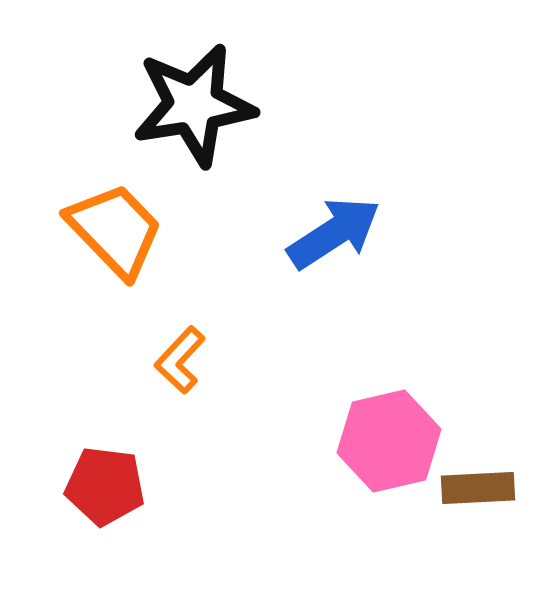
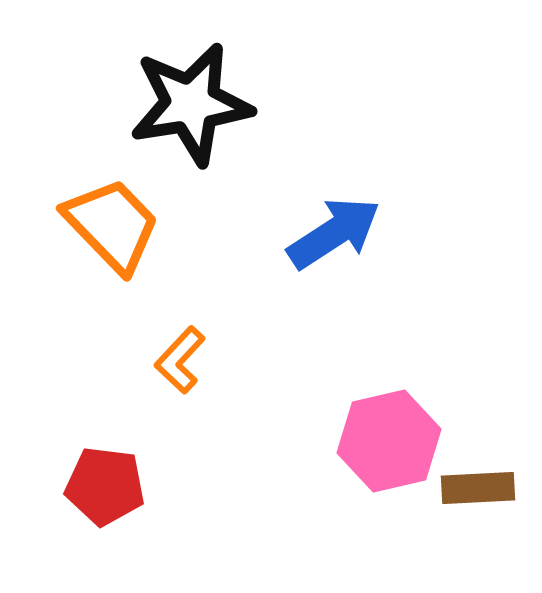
black star: moved 3 px left, 1 px up
orange trapezoid: moved 3 px left, 5 px up
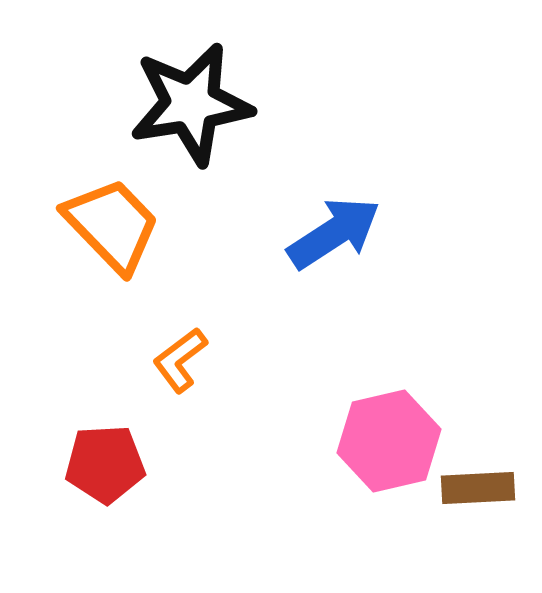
orange L-shape: rotated 10 degrees clockwise
red pentagon: moved 22 px up; rotated 10 degrees counterclockwise
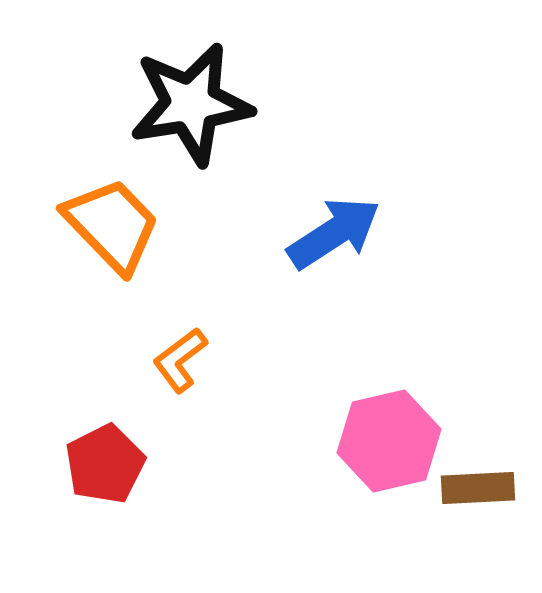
red pentagon: rotated 24 degrees counterclockwise
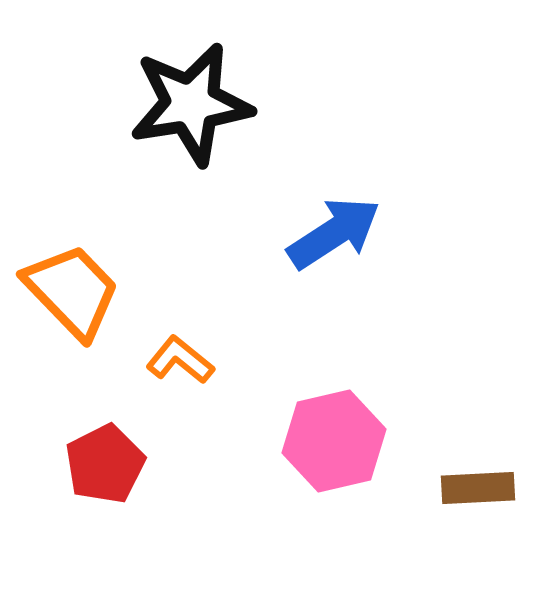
orange trapezoid: moved 40 px left, 66 px down
orange L-shape: rotated 76 degrees clockwise
pink hexagon: moved 55 px left
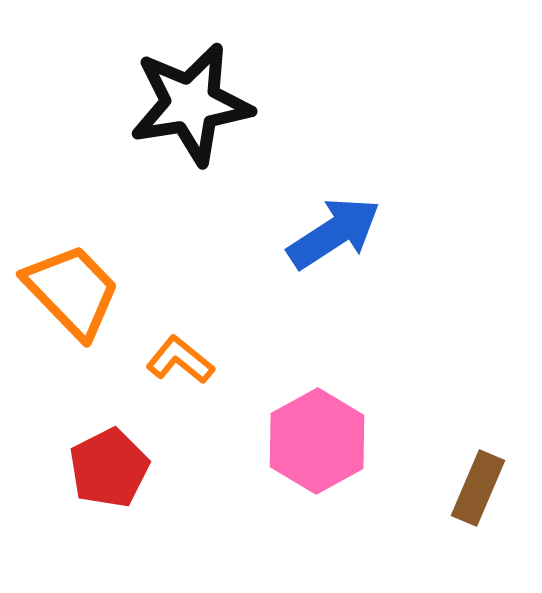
pink hexagon: moved 17 px left; rotated 16 degrees counterclockwise
red pentagon: moved 4 px right, 4 px down
brown rectangle: rotated 64 degrees counterclockwise
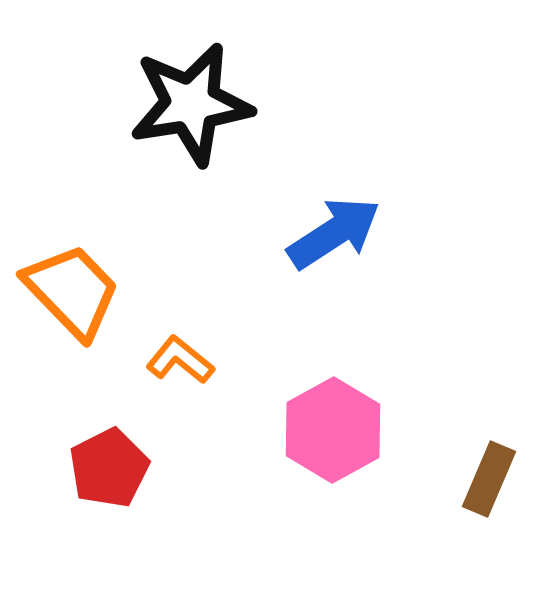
pink hexagon: moved 16 px right, 11 px up
brown rectangle: moved 11 px right, 9 px up
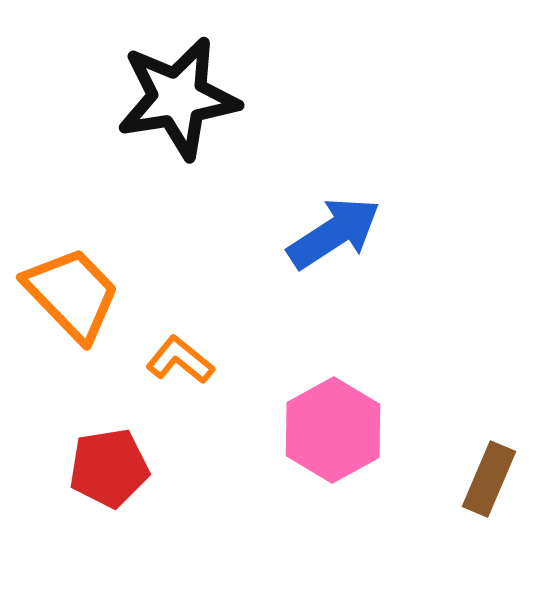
black star: moved 13 px left, 6 px up
orange trapezoid: moved 3 px down
red pentagon: rotated 18 degrees clockwise
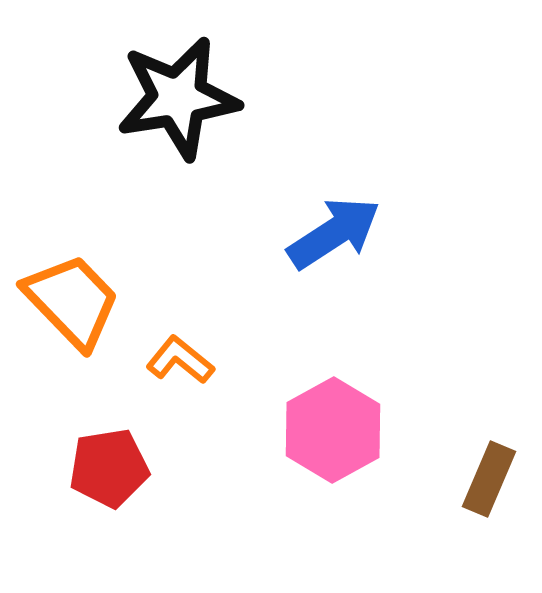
orange trapezoid: moved 7 px down
